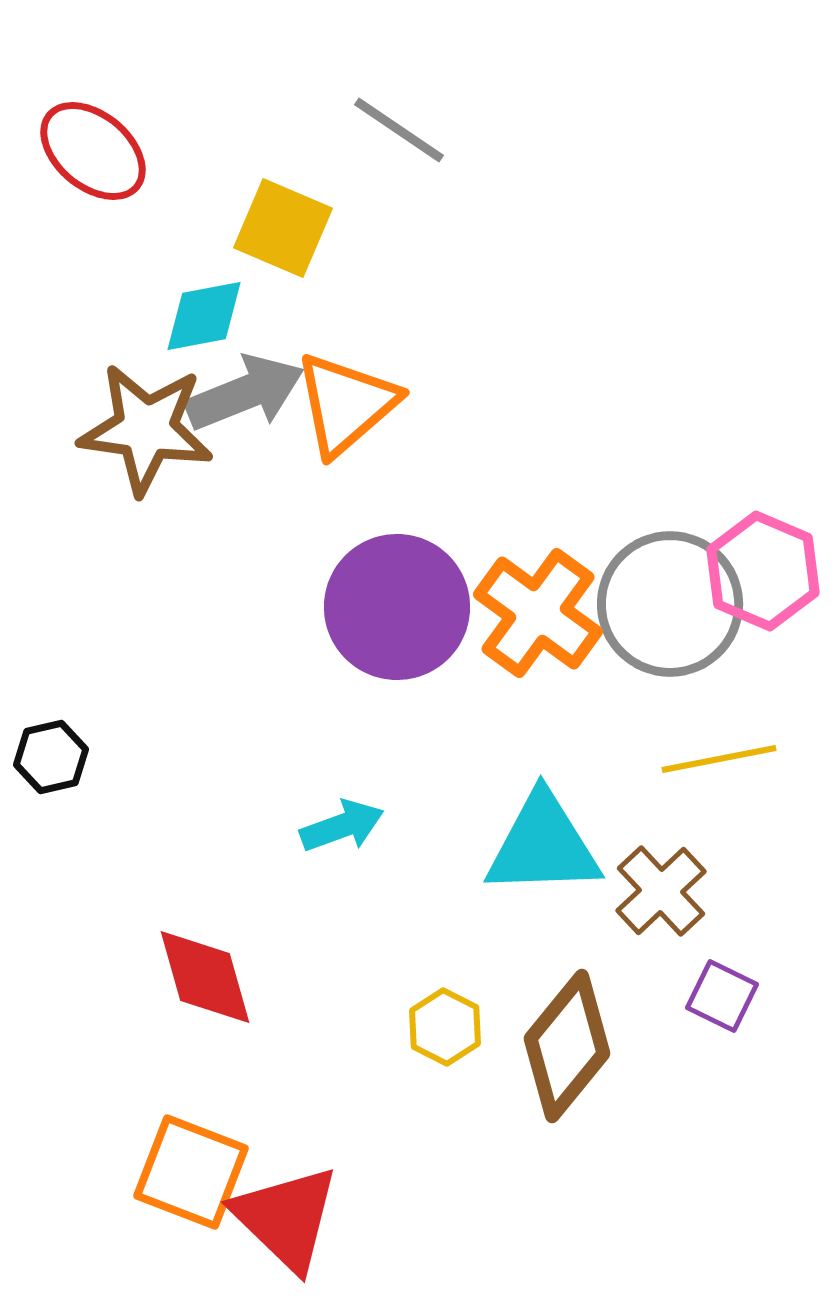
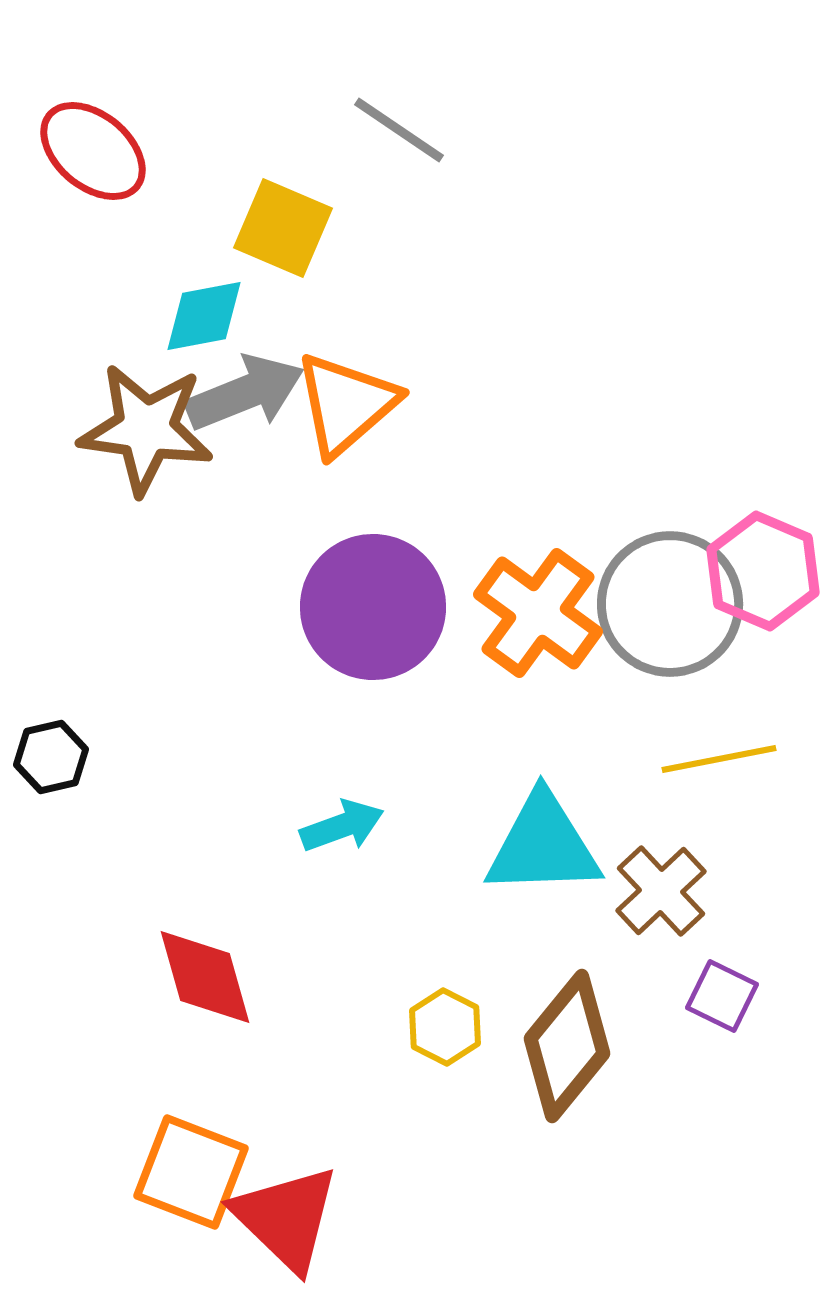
purple circle: moved 24 px left
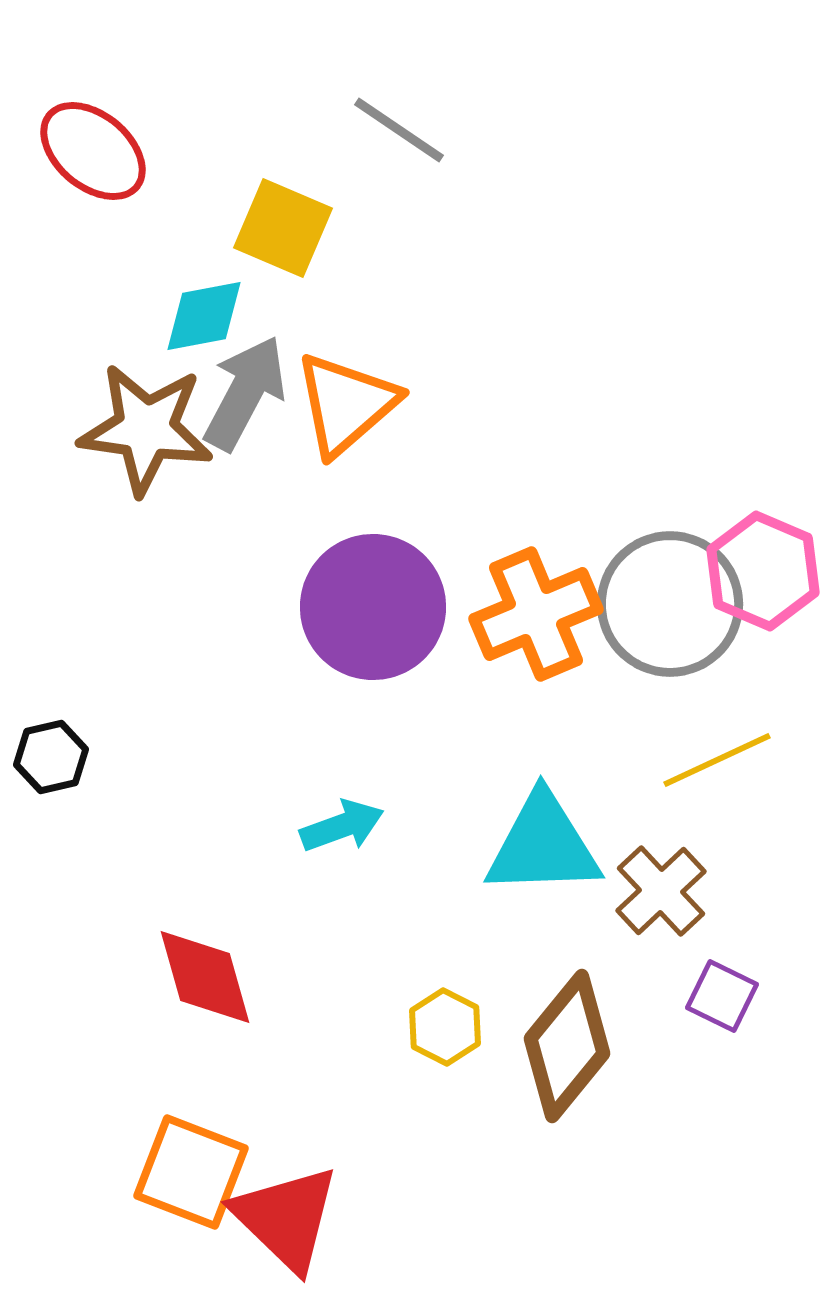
gray arrow: rotated 40 degrees counterclockwise
orange cross: moved 2 px left, 1 px down; rotated 31 degrees clockwise
yellow line: moved 2 px left, 1 px down; rotated 14 degrees counterclockwise
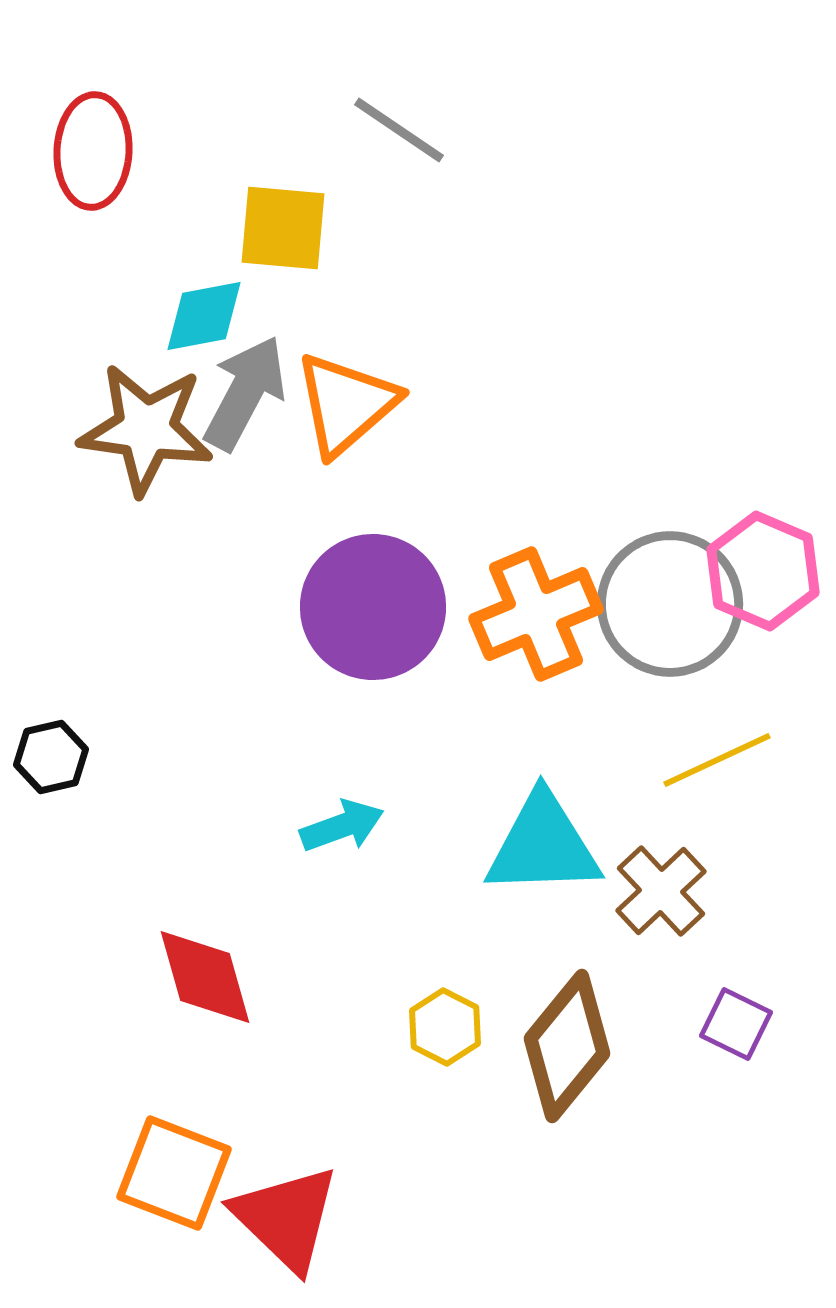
red ellipse: rotated 53 degrees clockwise
yellow square: rotated 18 degrees counterclockwise
purple square: moved 14 px right, 28 px down
orange square: moved 17 px left, 1 px down
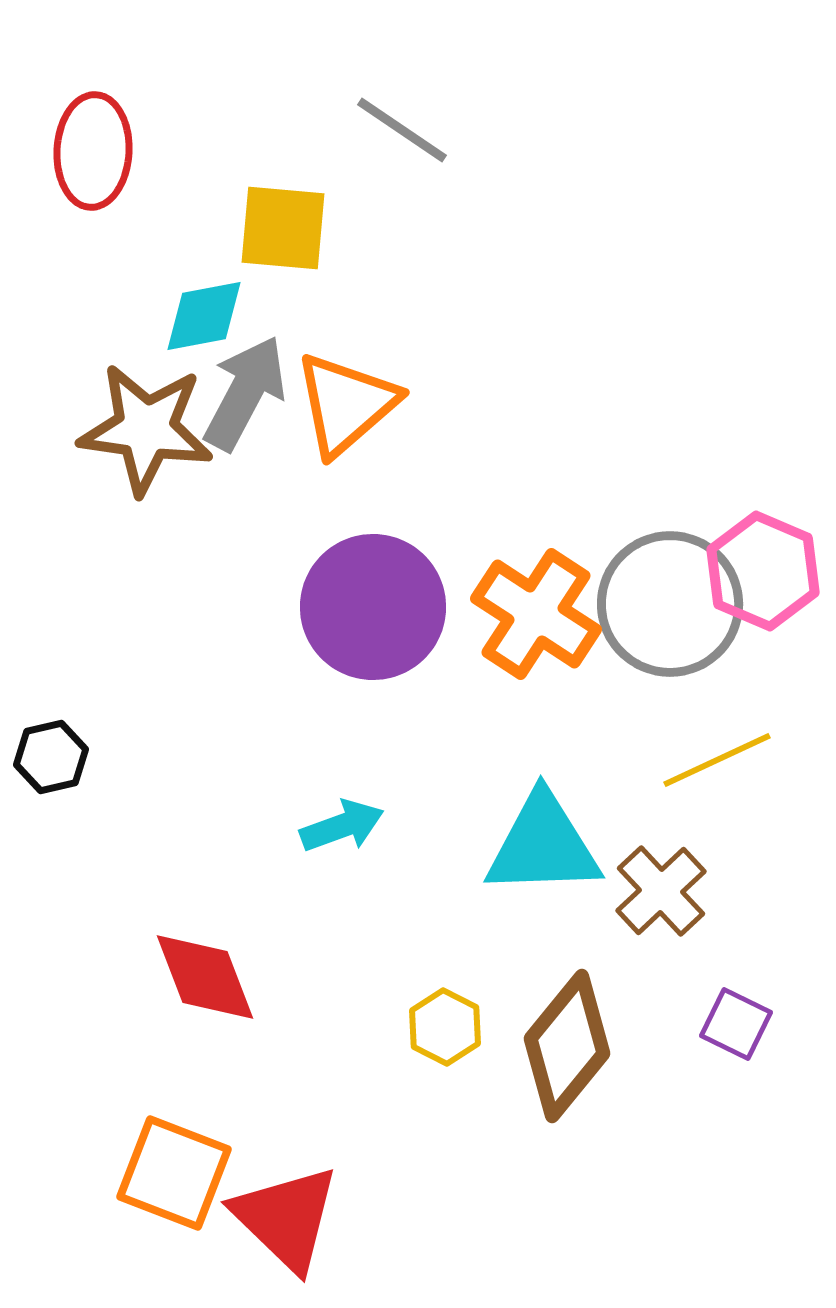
gray line: moved 3 px right
orange cross: rotated 34 degrees counterclockwise
red diamond: rotated 5 degrees counterclockwise
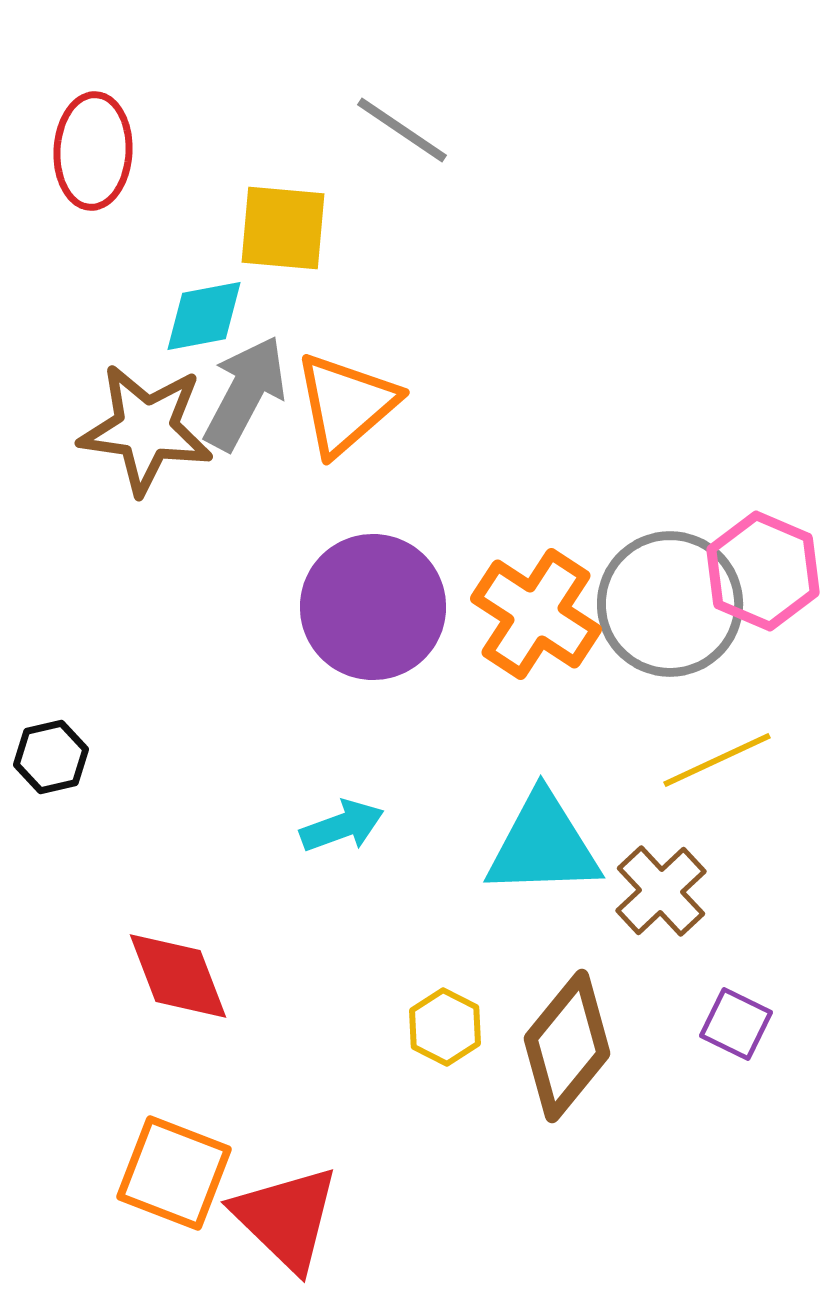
red diamond: moved 27 px left, 1 px up
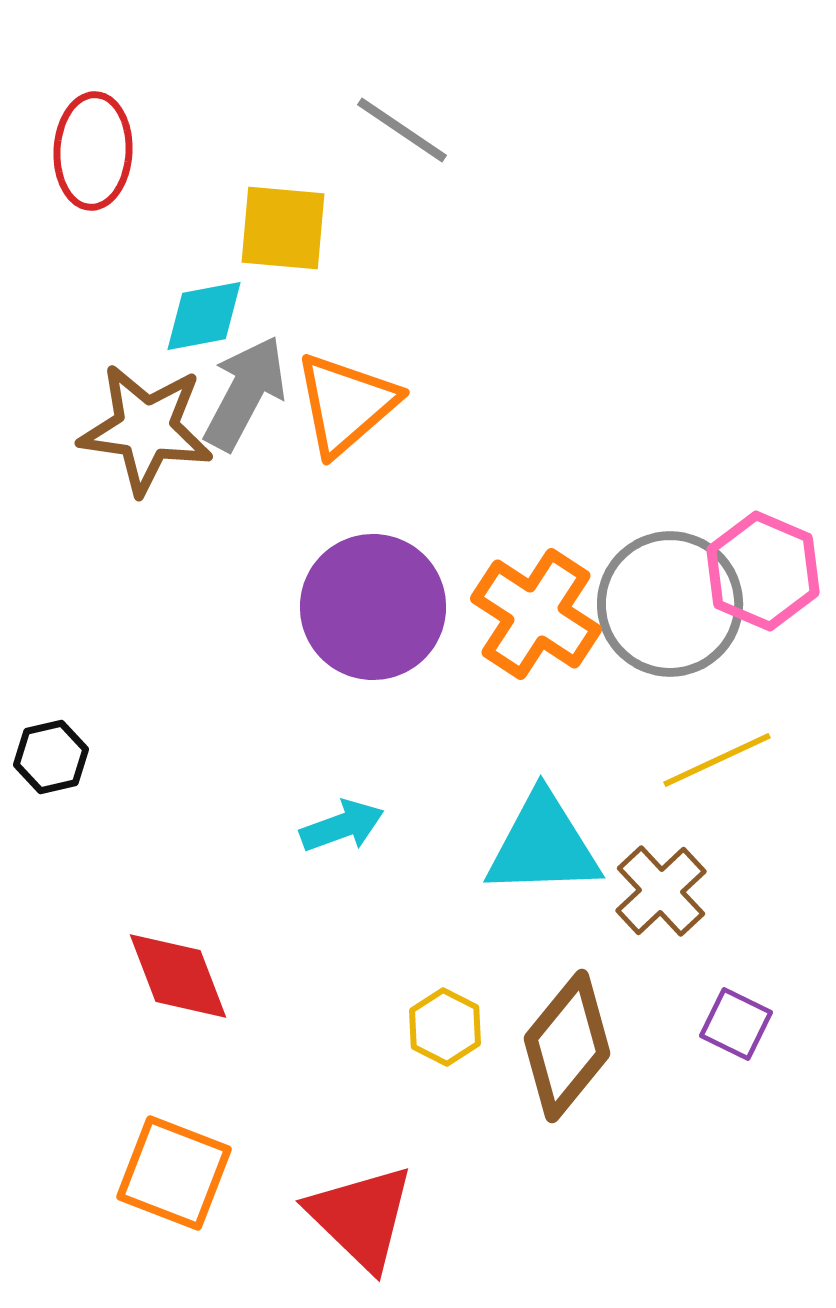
red triangle: moved 75 px right, 1 px up
